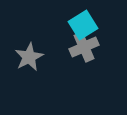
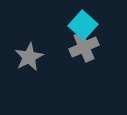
cyan square: rotated 16 degrees counterclockwise
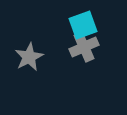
cyan square: rotated 28 degrees clockwise
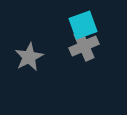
gray cross: moved 1 px up
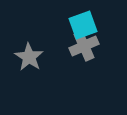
gray star: rotated 12 degrees counterclockwise
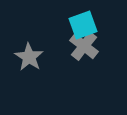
gray cross: rotated 28 degrees counterclockwise
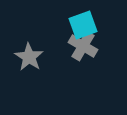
gray cross: moved 1 px left; rotated 8 degrees counterclockwise
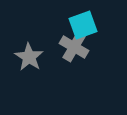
gray cross: moved 9 px left, 1 px down
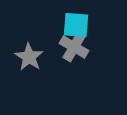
cyan square: moved 7 px left; rotated 24 degrees clockwise
